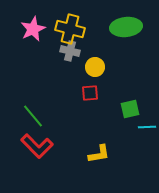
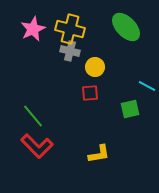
green ellipse: rotated 52 degrees clockwise
cyan line: moved 41 px up; rotated 30 degrees clockwise
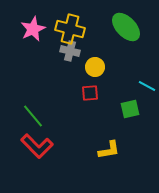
yellow L-shape: moved 10 px right, 4 px up
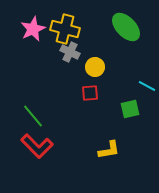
yellow cross: moved 5 px left
gray cross: moved 1 px down; rotated 12 degrees clockwise
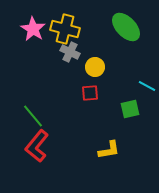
pink star: rotated 15 degrees counterclockwise
red L-shape: rotated 84 degrees clockwise
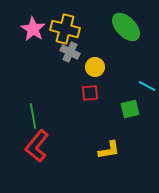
green line: rotated 30 degrees clockwise
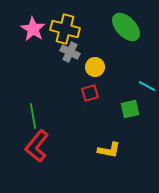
red square: rotated 12 degrees counterclockwise
yellow L-shape: rotated 20 degrees clockwise
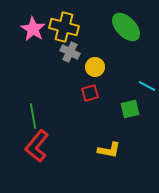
yellow cross: moved 1 px left, 2 px up
